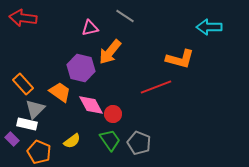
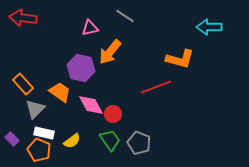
white rectangle: moved 17 px right, 9 px down
orange pentagon: moved 2 px up
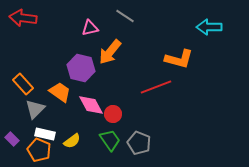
orange L-shape: moved 1 px left
white rectangle: moved 1 px right, 1 px down
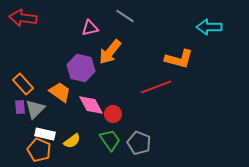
purple rectangle: moved 8 px right, 32 px up; rotated 40 degrees clockwise
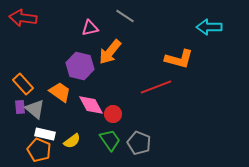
purple hexagon: moved 1 px left, 2 px up
gray triangle: rotated 35 degrees counterclockwise
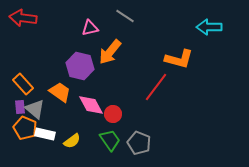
red line: rotated 32 degrees counterclockwise
orange pentagon: moved 14 px left, 22 px up
